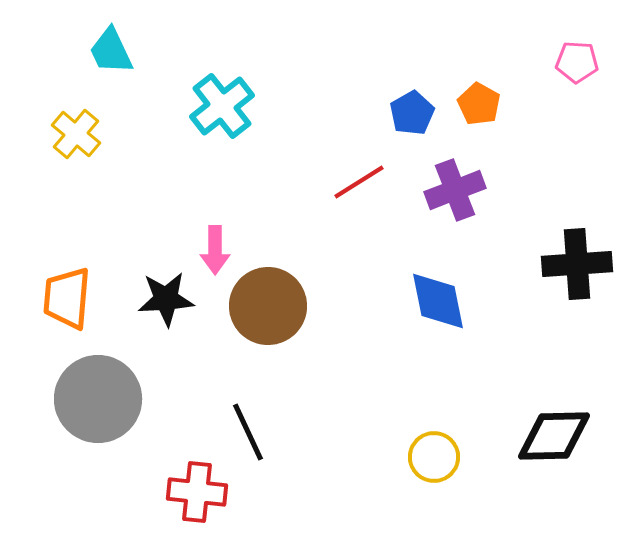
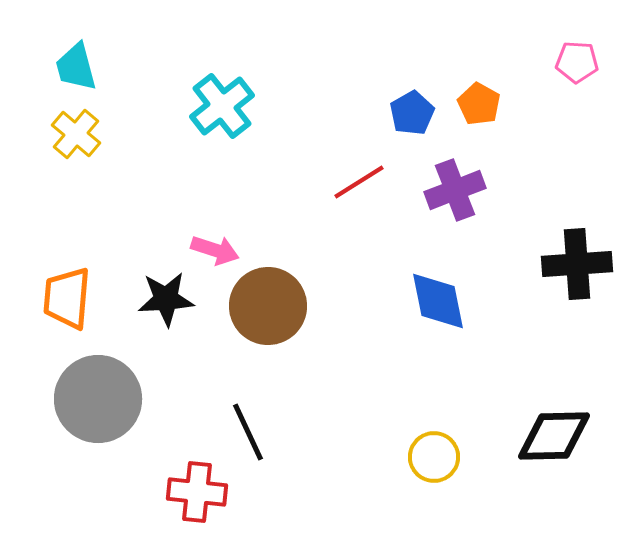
cyan trapezoid: moved 35 px left, 16 px down; rotated 10 degrees clockwise
pink arrow: rotated 72 degrees counterclockwise
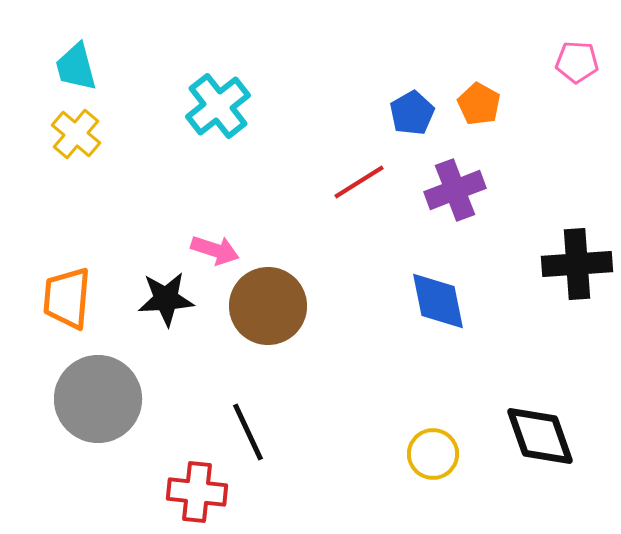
cyan cross: moved 4 px left
black diamond: moved 14 px left; rotated 72 degrees clockwise
yellow circle: moved 1 px left, 3 px up
